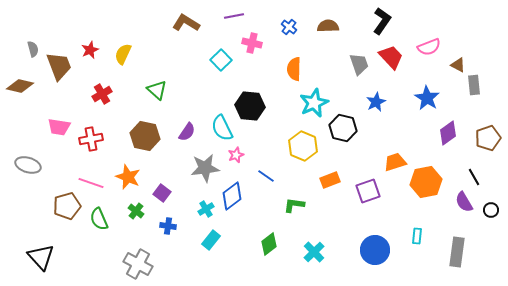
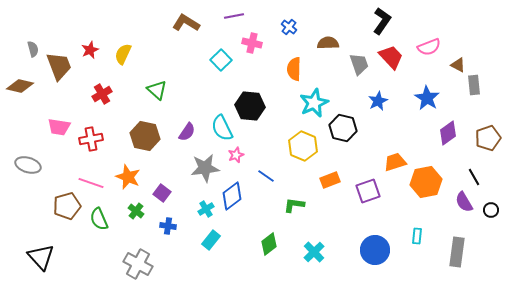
brown semicircle at (328, 26): moved 17 px down
blue star at (376, 102): moved 2 px right, 1 px up
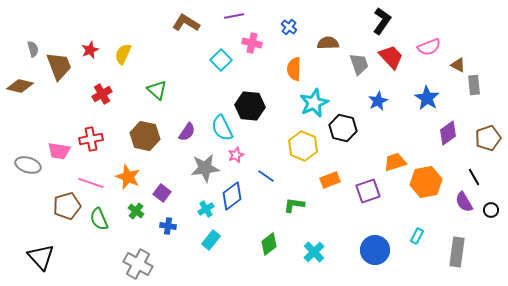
pink trapezoid at (59, 127): moved 24 px down
cyan rectangle at (417, 236): rotated 21 degrees clockwise
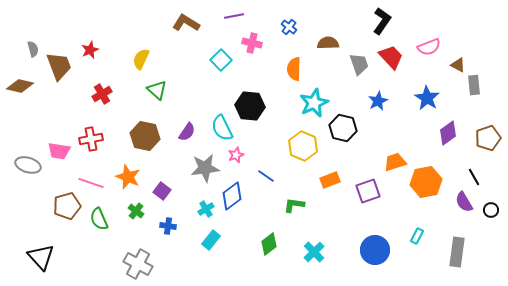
yellow semicircle at (123, 54): moved 18 px right, 5 px down
purple square at (162, 193): moved 2 px up
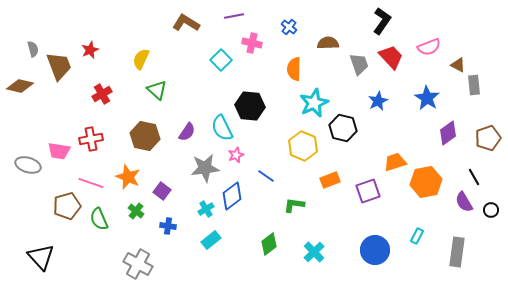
cyan rectangle at (211, 240): rotated 12 degrees clockwise
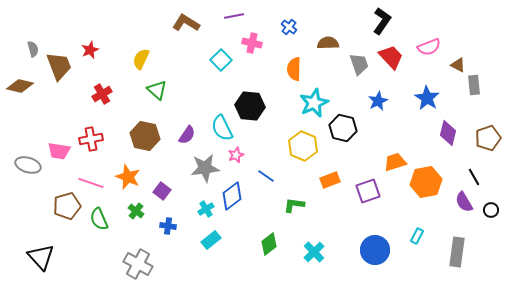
purple semicircle at (187, 132): moved 3 px down
purple diamond at (448, 133): rotated 40 degrees counterclockwise
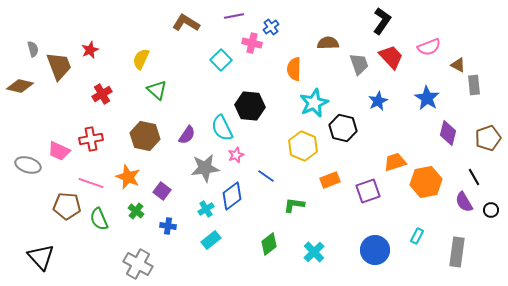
blue cross at (289, 27): moved 18 px left; rotated 14 degrees clockwise
pink trapezoid at (59, 151): rotated 15 degrees clockwise
brown pentagon at (67, 206): rotated 20 degrees clockwise
